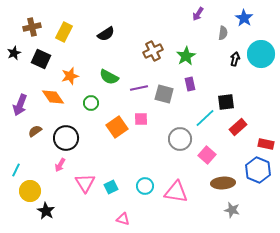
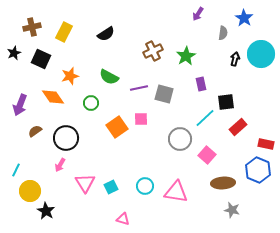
purple rectangle at (190, 84): moved 11 px right
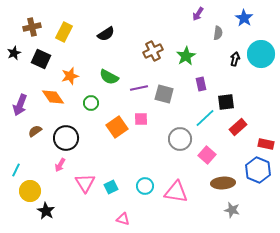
gray semicircle at (223, 33): moved 5 px left
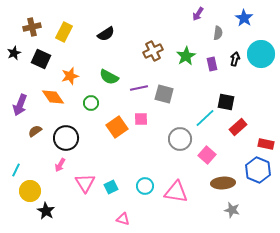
purple rectangle at (201, 84): moved 11 px right, 20 px up
black square at (226, 102): rotated 18 degrees clockwise
